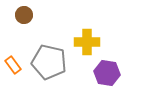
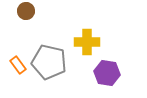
brown circle: moved 2 px right, 4 px up
orange rectangle: moved 5 px right
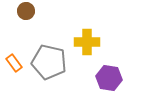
orange rectangle: moved 4 px left, 2 px up
purple hexagon: moved 2 px right, 5 px down
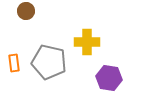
orange rectangle: rotated 30 degrees clockwise
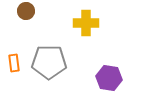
yellow cross: moved 1 px left, 19 px up
gray pentagon: rotated 12 degrees counterclockwise
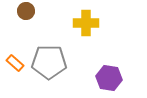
orange rectangle: moved 1 px right; rotated 42 degrees counterclockwise
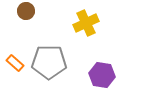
yellow cross: rotated 25 degrees counterclockwise
purple hexagon: moved 7 px left, 3 px up
